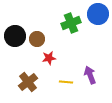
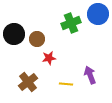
black circle: moved 1 px left, 2 px up
yellow line: moved 2 px down
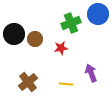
brown circle: moved 2 px left
red star: moved 12 px right, 10 px up
purple arrow: moved 1 px right, 2 px up
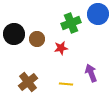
brown circle: moved 2 px right
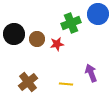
red star: moved 4 px left, 4 px up
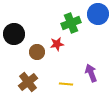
brown circle: moved 13 px down
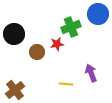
green cross: moved 4 px down
brown cross: moved 13 px left, 8 px down
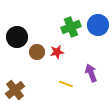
blue circle: moved 11 px down
black circle: moved 3 px right, 3 px down
red star: moved 8 px down
yellow line: rotated 16 degrees clockwise
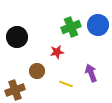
brown circle: moved 19 px down
brown cross: rotated 18 degrees clockwise
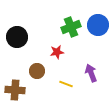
brown cross: rotated 24 degrees clockwise
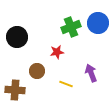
blue circle: moved 2 px up
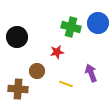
green cross: rotated 36 degrees clockwise
brown cross: moved 3 px right, 1 px up
